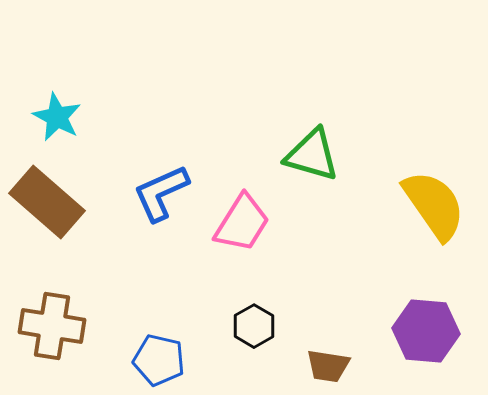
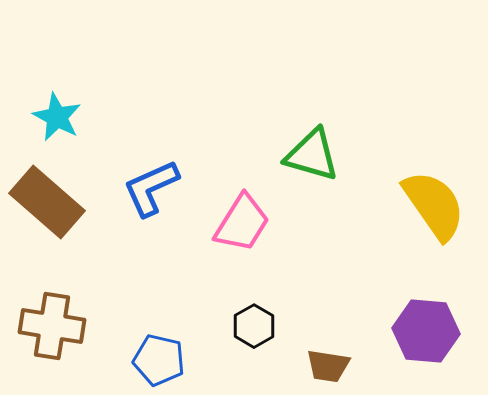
blue L-shape: moved 10 px left, 5 px up
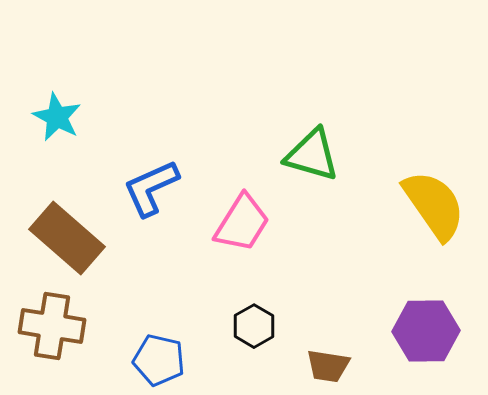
brown rectangle: moved 20 px right, 36 px down
purple hexagon: rotated 6 degrees counterclockwise
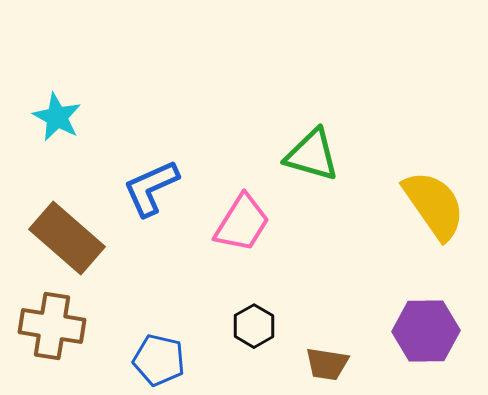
brown trapezoid: moved 1 px left, 2 px up
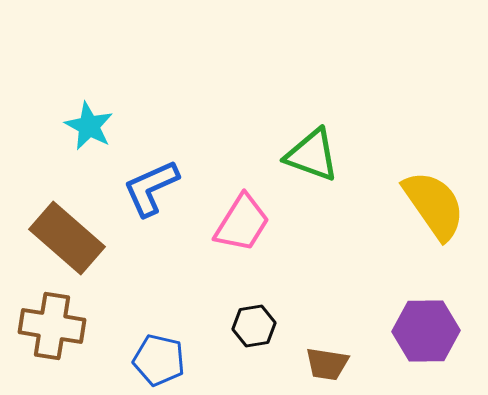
cyan star: moved 32 px right, 9 px down
green triangle: rotated 4 degrees clockwise
black hexagon: rotated 21 degrees clockwise
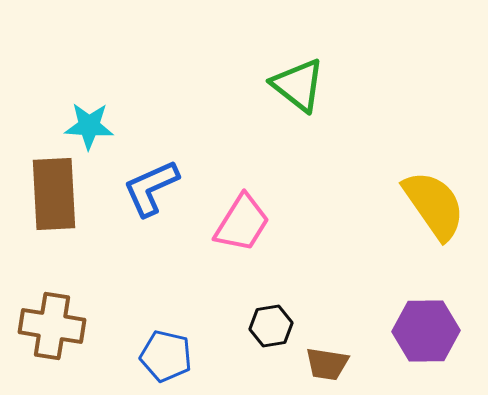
cyan star: rotated 24 degrees counterclockwise
green triangle: moved 14 px left, 70 px up; rotated 18 degrees clockwise
brown rectangle: moved 13 px left, 44 px up; rotated 46 degrees clockwise
black hexagon: moved 17 px right
blue pentagon: moved 7 px right, 4 px up
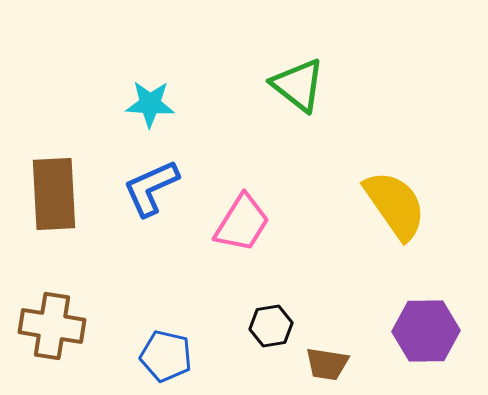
cyan star: moved 61 px right, 22 px up
yellow semicircle: moved 39 px left
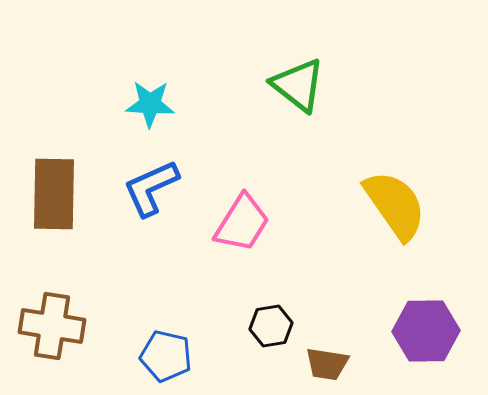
brown rectangle: rotated 4 degrees clockwise
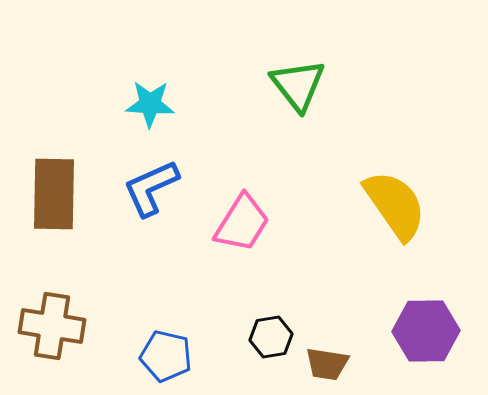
green triangle: rotated 14 degrees clockwise
black hexagon: moved 11 px down
